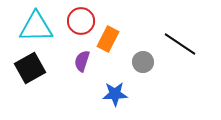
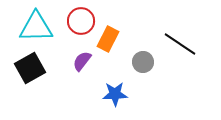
purple semicircle: rotated 20 degrees clockwise
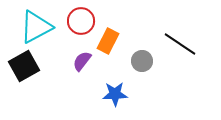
cyan triangle: rotated 27 degrees counterclockwise
orange rectangle: moved 2 px down
gray circle: moved 1 px left, 1 px up
black square: moved 6 px left, 2 px up
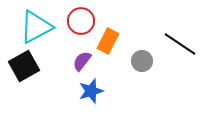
blue star: moved 24 px left, 3 px up; rotated 15 degrees counterclockwise
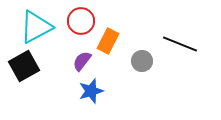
black line: rotated 12 degrees counterclockwise
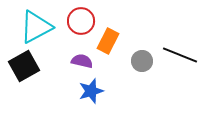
black line: moved 11 px down
purple semicircle: rotated 65 degrees clockwise
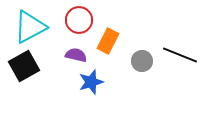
red circle: moved 2 px left, 1 px up
cyan triangle: moved 6 px left
purple semicircle: moved 6 px left, 6 px up
blue star: moved 9 px up
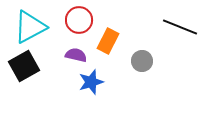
black line: moved 28 px up
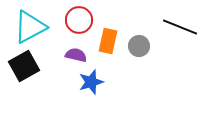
orange rectangle: rotated 15 degrees counterclockwise
gray circle: moved 3 px left, 15 px up
